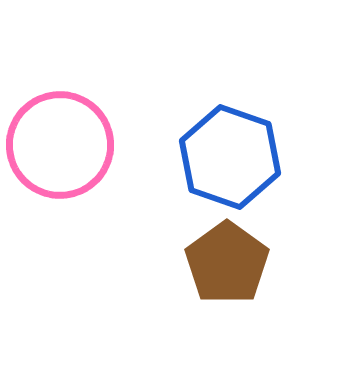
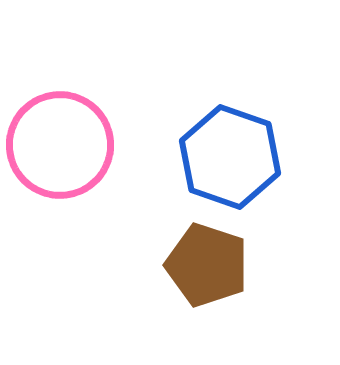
brown pentagon: moved 20 px left, 2 px down; rotated 18 degrees counterclockwise
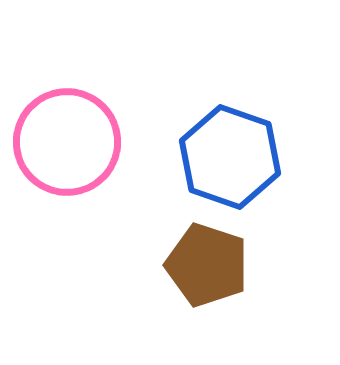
pink circle: moved 7 px right, 3 px up
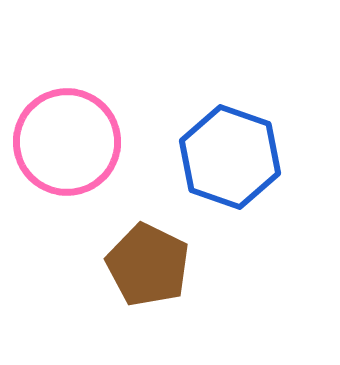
brown pentagon: moved 59 px left; rotated 8 degrees clockwise
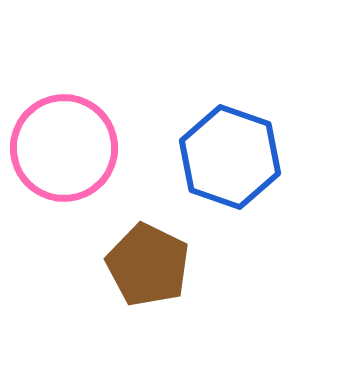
pink circle: moved 3 px left, 6 px down
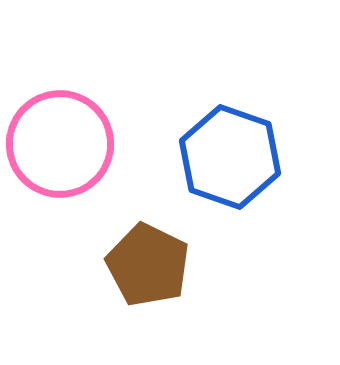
pink circle: moved 4 px left, 4 px up
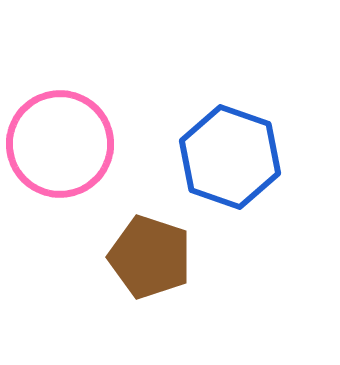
brown pentagon: moved 2 px right, 8 px up; rotated 8 degrees counterclockwise
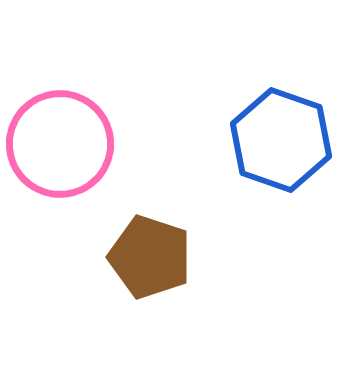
blue hexagon: moved 51 px right, 17 px up
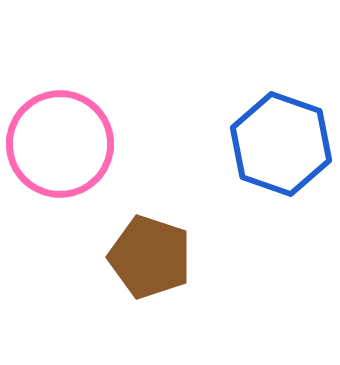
blue hexagon: moved 4 px down
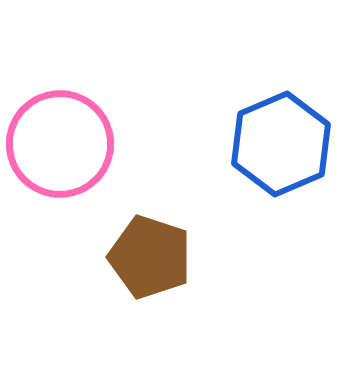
blue hexagon: rotated 18 degrees clockwise
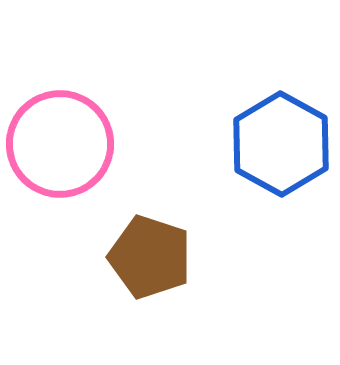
blue hexagon: rotated 8 degrees counterclockwise
